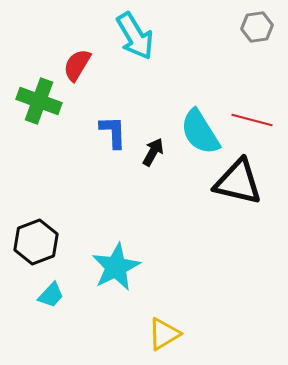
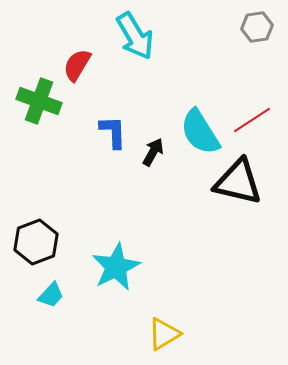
red line: rotated 48 degrees counterclockwise
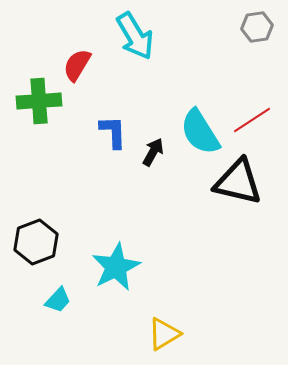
green cross: rotated 24 degrees counterclockwise
cyan trapezoid: moved 7 px right, 5 px down
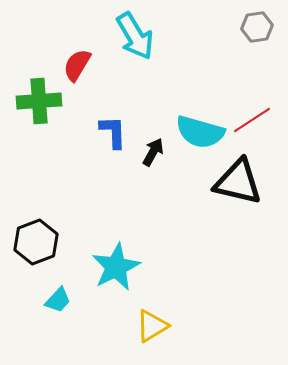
cyan semicircle: rotated 42 degrees counterclockwise
yellow triangle: moved 12 px left, 8 px up
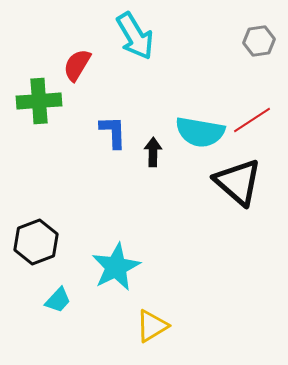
gray hexagon: moved 2 px right, 14 px down
cyan semicircle: rotated 6 degrees counterclockwise
black arrow: rotated 28 degrees counterclockwise
black triangle: rotated 28 degrees clockwise
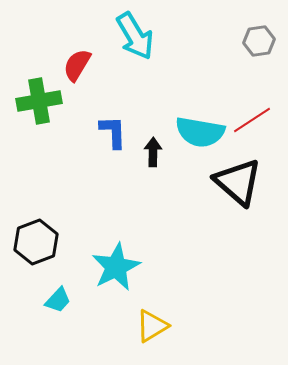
green cross: rotated 6 degrees counterclockwise
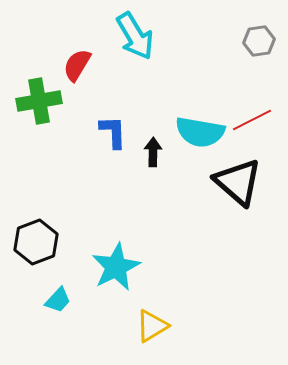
red line: rotated 6 degrees clockwise
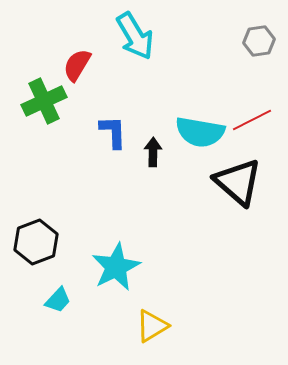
green cross: moved 5 px right; rotated 15 degrees counterclockwise
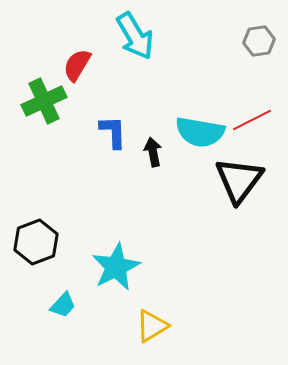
black arrow: rotated 12 degrees counterclockwise
black triangle: moved 1 px right, 2 px up; rotated 26 degrees clockwise
cyan trapezoid: moved 5 px right, 5 px down
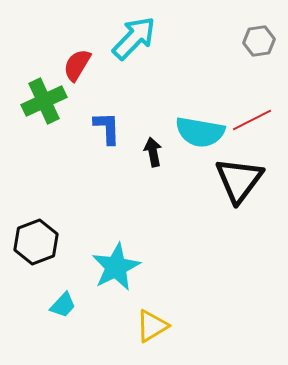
cyan arrow: moved 1 px left, 2 px down; rotated 105 degrees counterclockwise
blue L-shape: moved 6 px left, 4 px up
